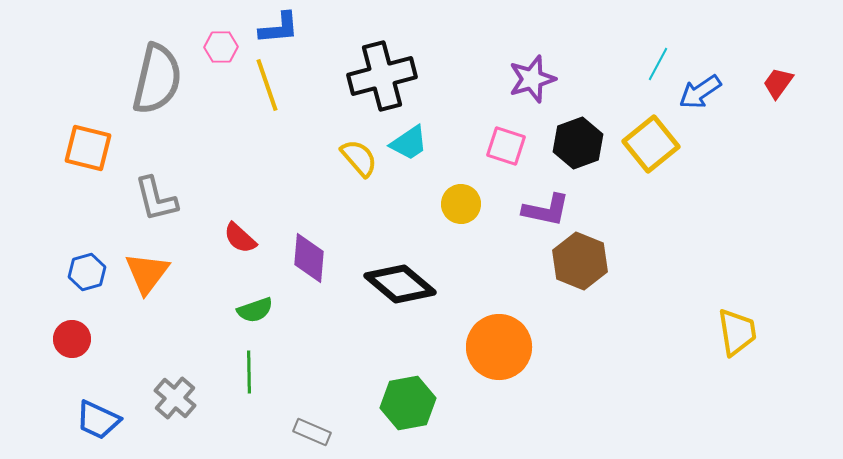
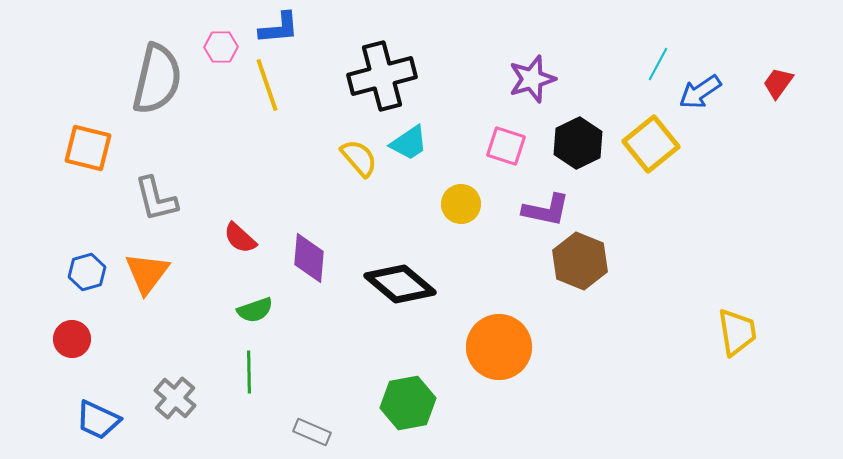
black hexagon: rotated 6 degrees counterclockwise
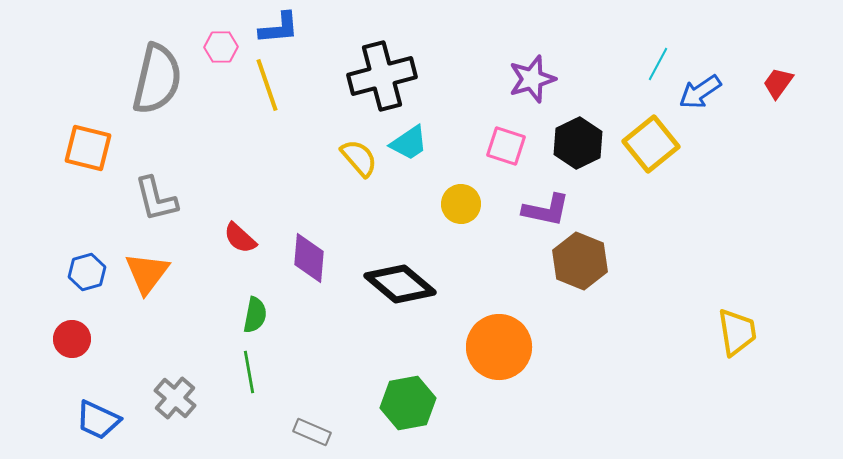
green semicircle: moved 5 px down; rotated 60 degrees counterclockwise
green line: rotated 9 degrees counterclockwise
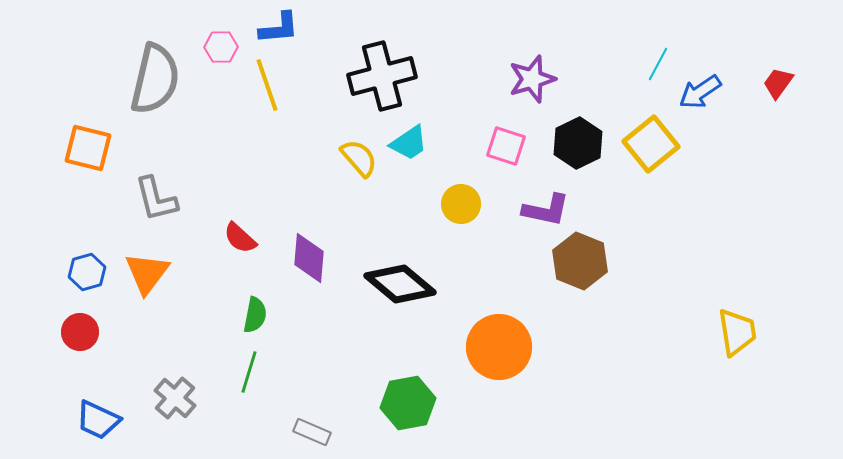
gray semicircle: moved 2 px left
red circle: moved 8 px right, 7 px up
green line: rotated 27 degrees clockwise
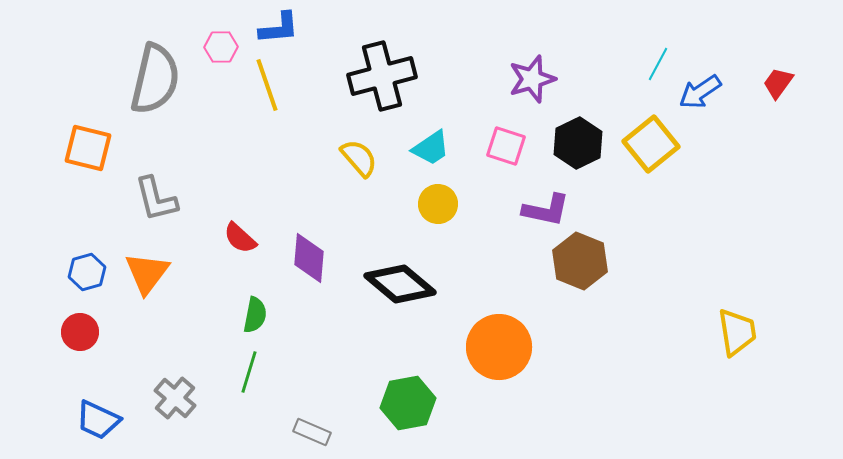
cyan trapezoid: moved 22 px right, 5 px down
yellow circle: moved 23 px left
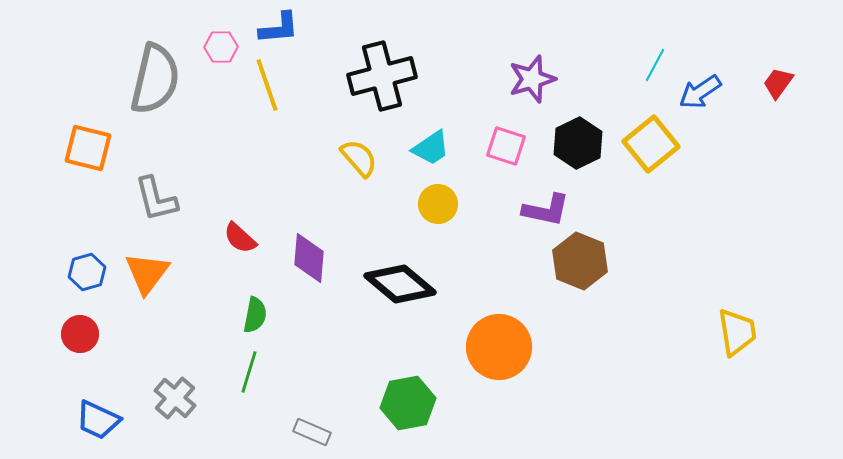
cyan line: moved 3 px left, 1 px down
red circle: moved 2 px down
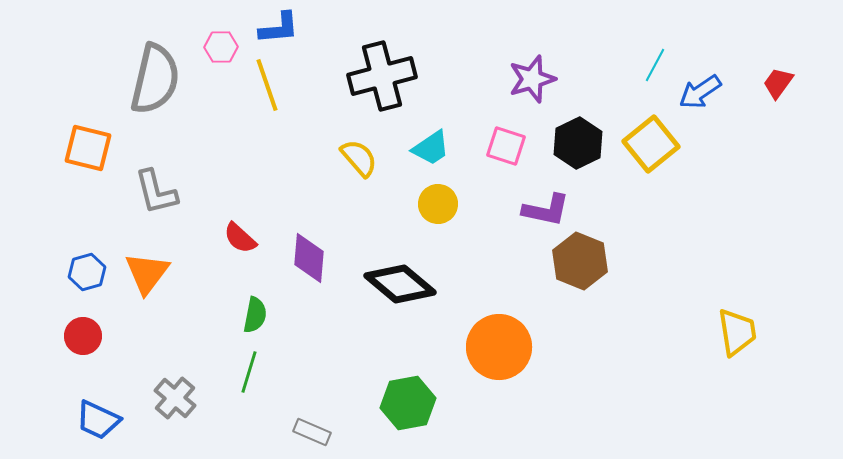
gray L-shape: moved 7 px up
red circle: moved 3 px right, 2 px down
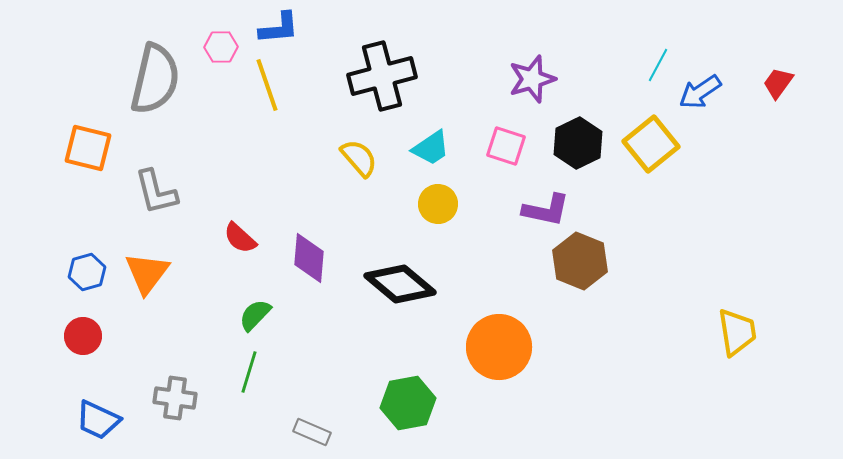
cyan line: moved 3 px right
green semicircle: rotated 147 degrees counterclockwise
gray cross: rotated 33 degrees counterclockwise
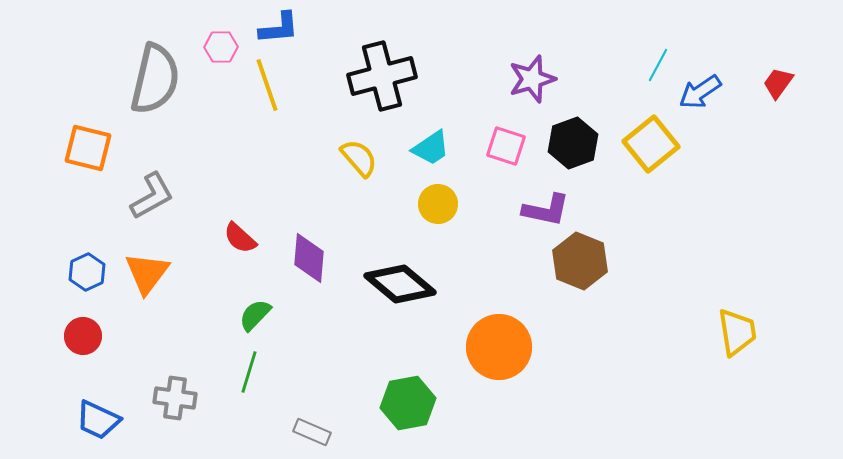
black hexagon: moved 5 px left; rotated 6 degrees clockwise
gray L-shape: moved 4 px left, 4 px down; rotated 105 degrees counterclockwise
blue hexagon: rotated 9 degrees counterclockwise
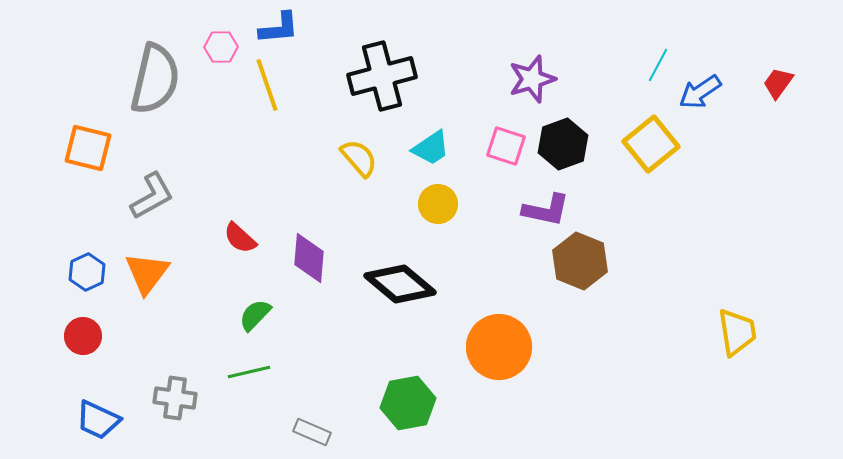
black hexagon: moved 10 px left, 1 px down
green line: rotated 60 degrees clockwise
